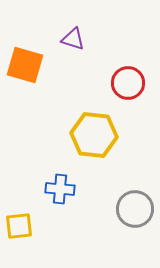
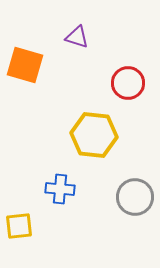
purple triangle: moved 4 px right, 2 px up
gray circle: moved 12 px up
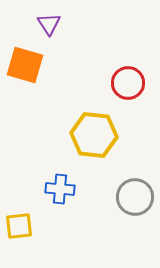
purple triangle: moved 28 px left, 13 px up; rotated 40 degrees clockwise
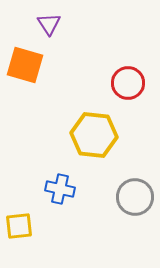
blue cross: rotated 8 degrees clockwise
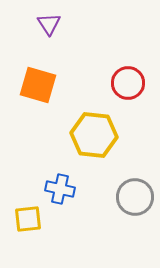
orange square: moved 13 px right, 20 px down
yellow square: moved 9 px right, 7 px up
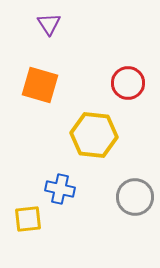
orange square: moved 2 px right
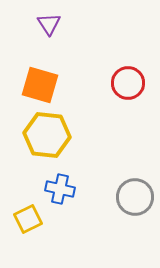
yellow hexagon: moved 47 px left
yellow square: rotated 20 degrees counterclockwise
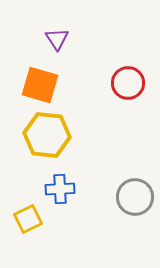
purple triangle: moved 8 px right, 15 px down
blue cross: rotated 16 degrees counterclockwise
